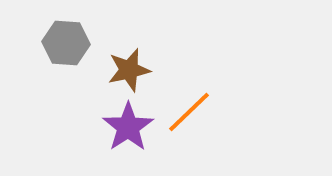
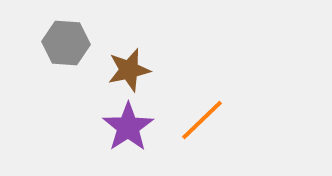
orange line: moved 13 px right, 8 px down
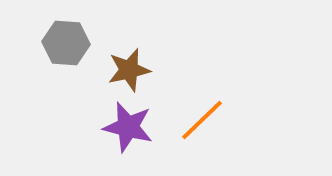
purple star: rotated 24 degrees counterclockwise
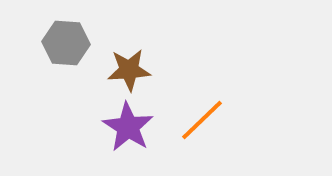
brown star: rotated 9 degrees clockwise
purple star: rotated 18 degrees clockwise
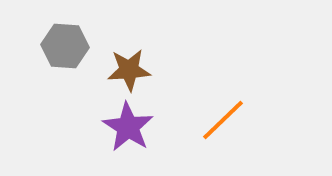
gray hexagon: moved 1 px left, 3 px down
orange line: moved 21 px right
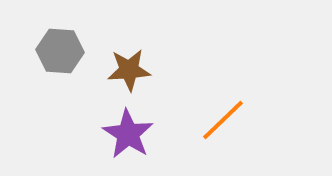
gray hexagon: moved 5 px left, 5 px down
purple star: moved 7 px down
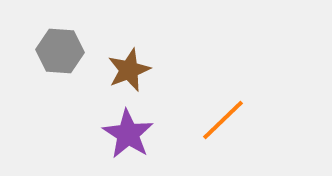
brown star: rotated 18 degrees counterclockwise
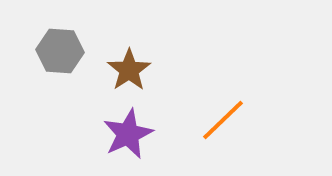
brown star: rotated 12 degrees counterclockwise
purple star: rotated 15 degrees clockwise
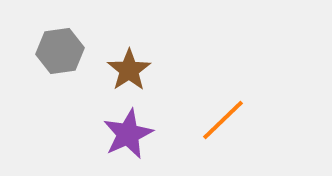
gray hexagon: rotated 12 degrees counterclockwise
